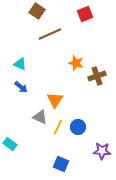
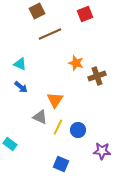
brown square: rotated 28 degrees clockwise
blue circle: moved 3 px down
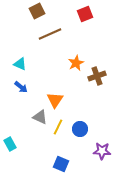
orange star: rotated 28 degrees clockwise
blue circle: moved 2 px right, 1 px up
cyan rectangle: rotated 24 degrees clockwise
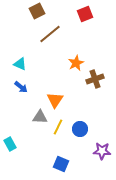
brown line: rotated 15 degrees counterclockwise
brown cross: moved 2 px left, 3 px down
gray triangle: rotated 21 degrees counterclockwise
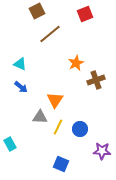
brown cross: moved 1 px right, 1 px down
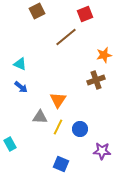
brown line: moved 16 px right, 3 px down
orange star: moved 28 px right, 8 px up; rotated 14 degrees clockwise
orange triangle: moved 3 px right
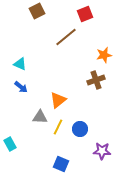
orange triangle: rotated 18 degrees clockwise
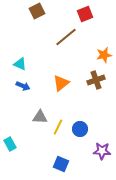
blue arrow: moved 2 px right, 1 px up; rotated 16 degrees counterclockwise
orange triangle: moved 3 px right, 17 px up
